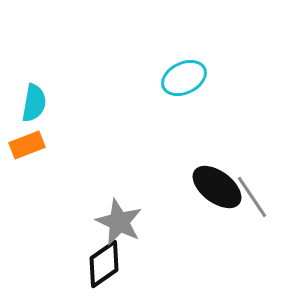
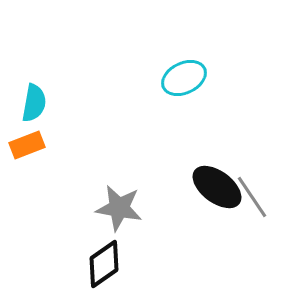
gray star: moved 14 px up; rotated 15 degrees counterclockwise
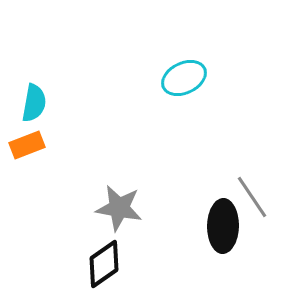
black ellipse: moved 6 px right, 39 px down; rotated 54 degrees clockwise
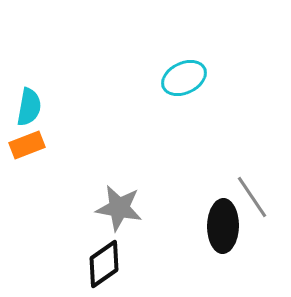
cyan semicircle: moved 5 px left, 4 px down
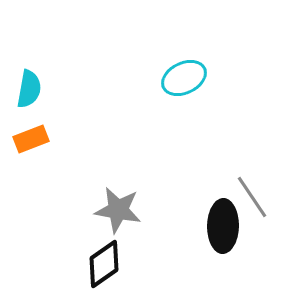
cyan semicircle: moved 18 px up
orange rectangle: moved 4 px right, 6 px up
gray star: moved 1 px left, 2 px down
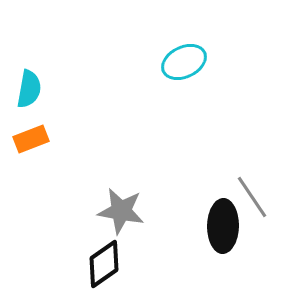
cyan ellipse: moved 16 px up
gray star: moved 3 px right, 1 px down
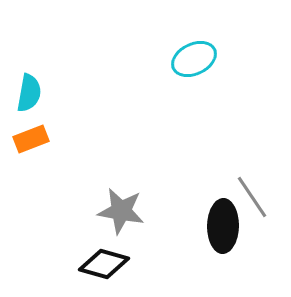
cyan ellipse: moved 10 px right, 3 px up
cyan semicircle: moved 4 px down
black diamond: rotated 51 degrees clockwise
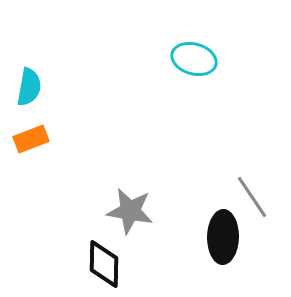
cyan ellipse: rotated 42 degrees clockwise
cyan semicircle: moved 6 px up
gray star: moved 9 px right
black ellipse: moved 11 px down
black diamond: rotated 75 degrees clockwise
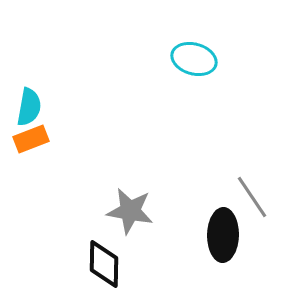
cyan semicircle: moved 20 px down
black ellipse: moved 2 px up
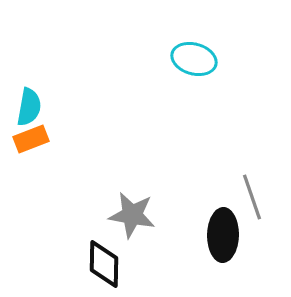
gray line: rotated 15 degrees clockwise
gray star: moved 2 px right, 4 px down
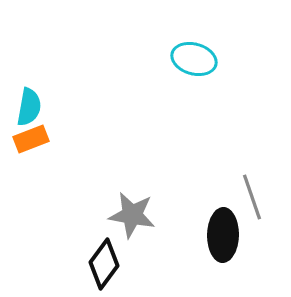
black diamond: rotated 36 degrees clockwise
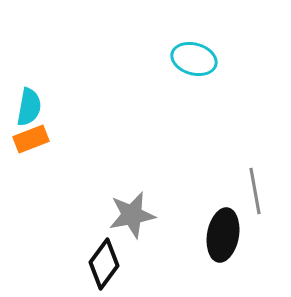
gray line: moved 3 px right, 6 px up; rotated 9 degrees clockwise
gray star: rotated 21 degrees counterclockwise
black ellipse: rotated 9 degrees clockwise
